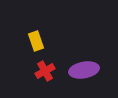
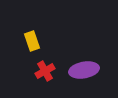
yellow rectangle: moved 4 px left
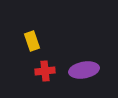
red cross: rotated 24 degrees clockwise
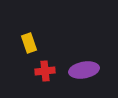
yellow rectangle: moved 3 px left, 2 px down
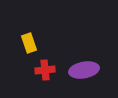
red cross: moved 1 px up
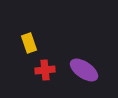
purple ellipse: rotated 44 degrees clockwise
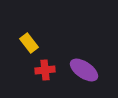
yellow rectangle: rotated 18 degrees counterclockwise
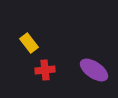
purple ellipse: moved 10 px right
